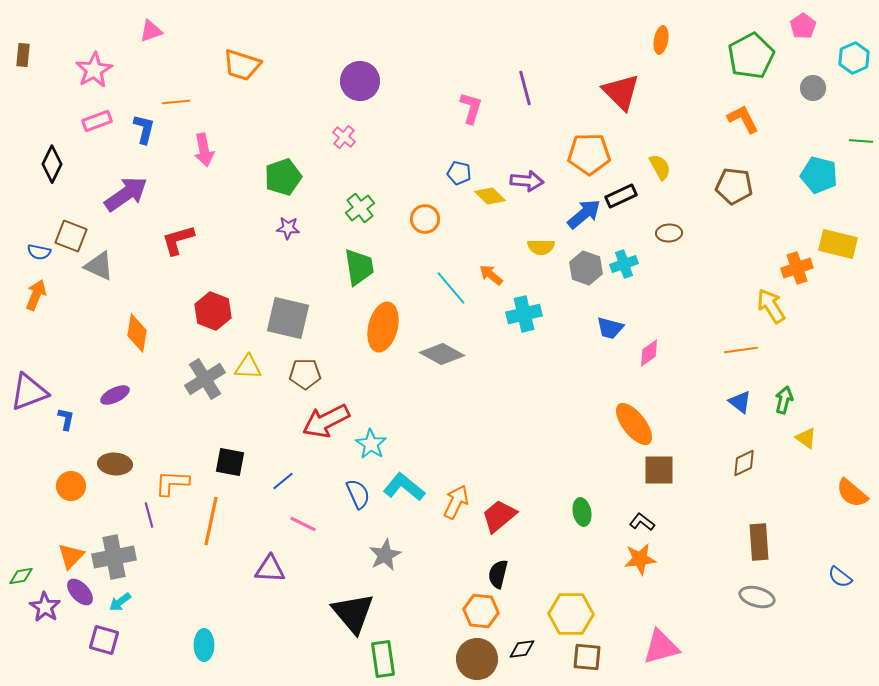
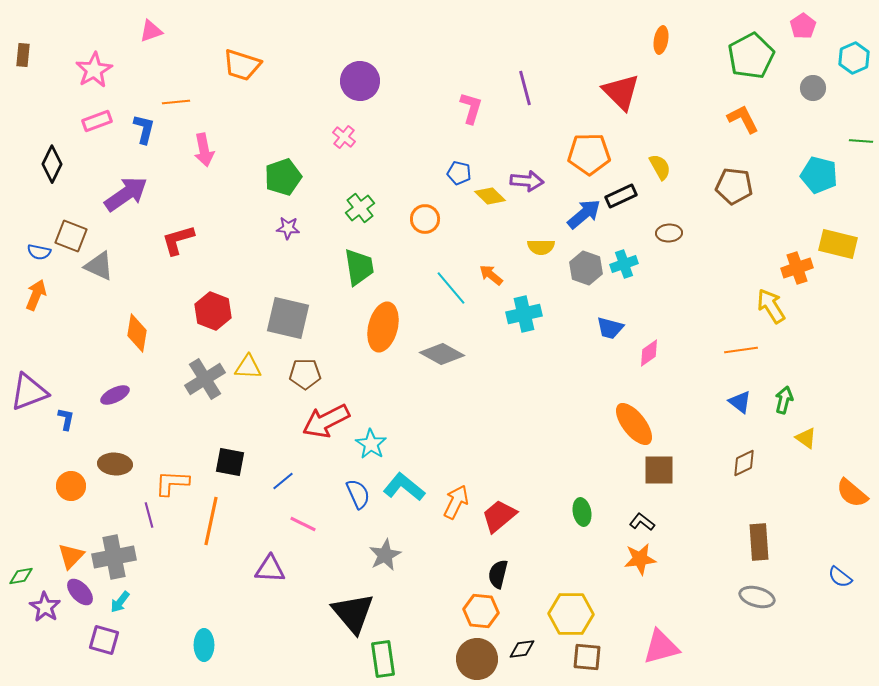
cyan arrow at (120, 602): rotated 15 degrees counterclockwise
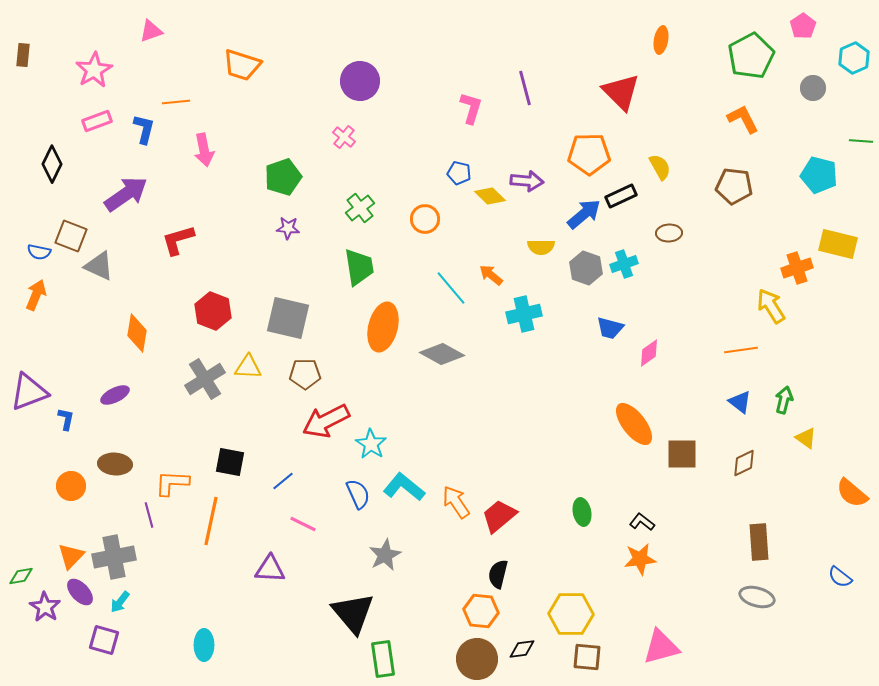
brown square at (659, 470): moved 23 px right, 16 px up
orange arrow at (456, 502): rotated 60 degrees counterclockwise
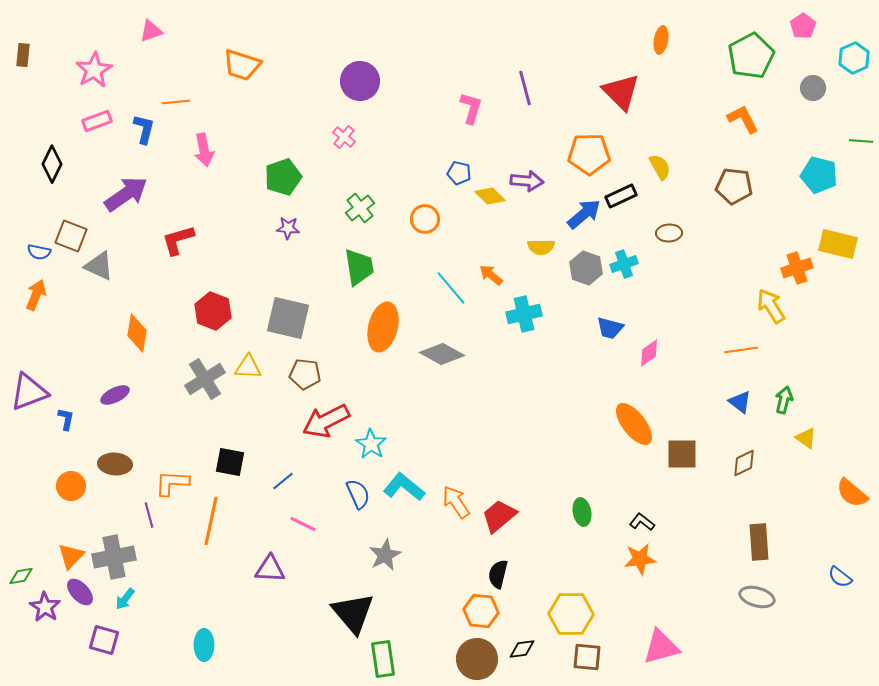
brown pentagon at (305, 374): rotated 8 degrees clockwise
cyan arrow at (120, 602): moved 5 px right, 3 px up
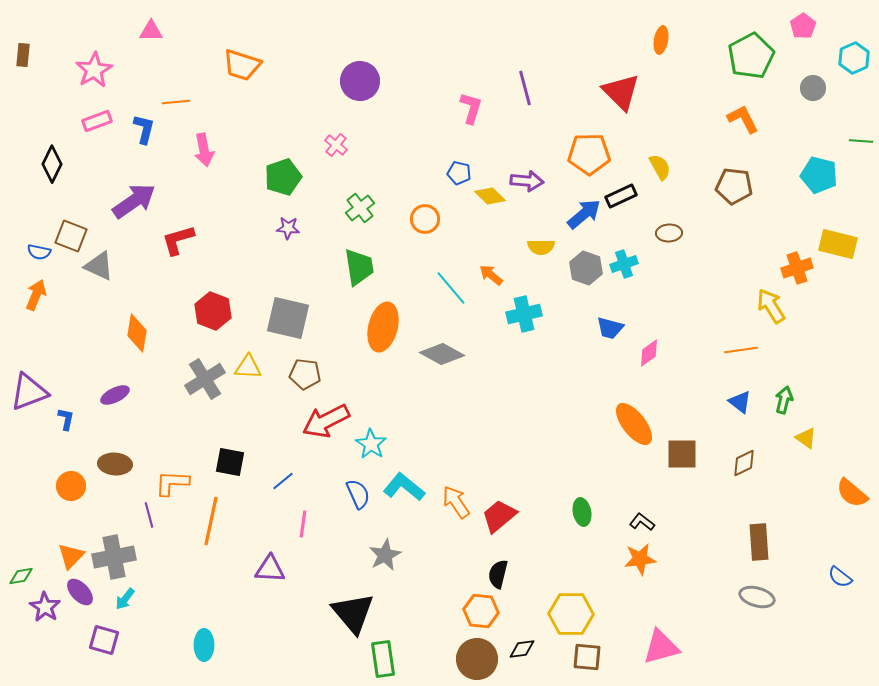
pink triangle at (151, 31): rotated 20 degrees clockwise
pink cross at (344, 137): moved 8 px left, 8 px down
purple arrow at (126, 194): moved 8 px right, 7 px down
pink line at (303, 524): rotated 72 degrees clockwise
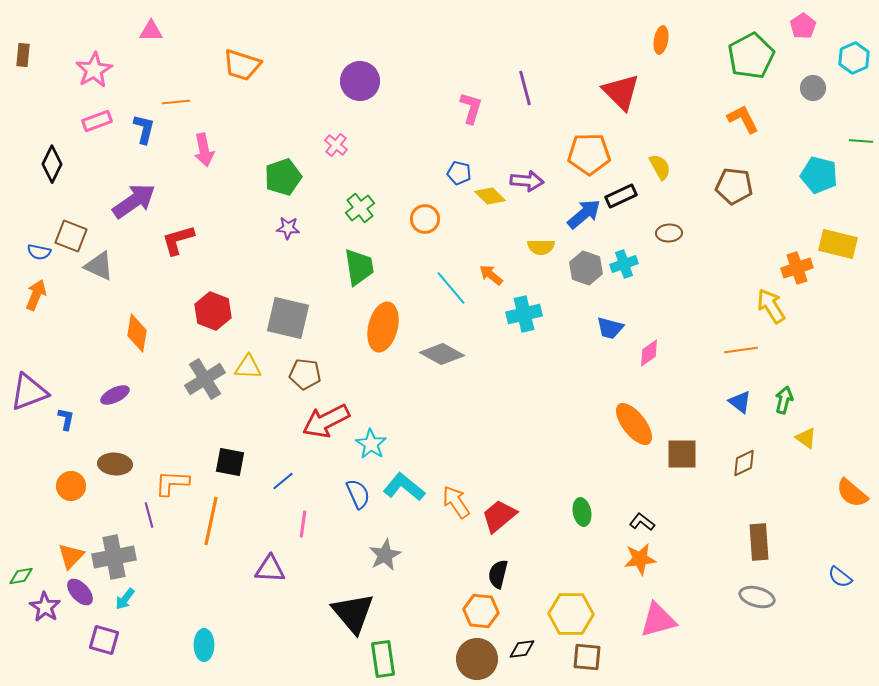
pink triangle at (661, 647): moved 3 px left, 27 px up
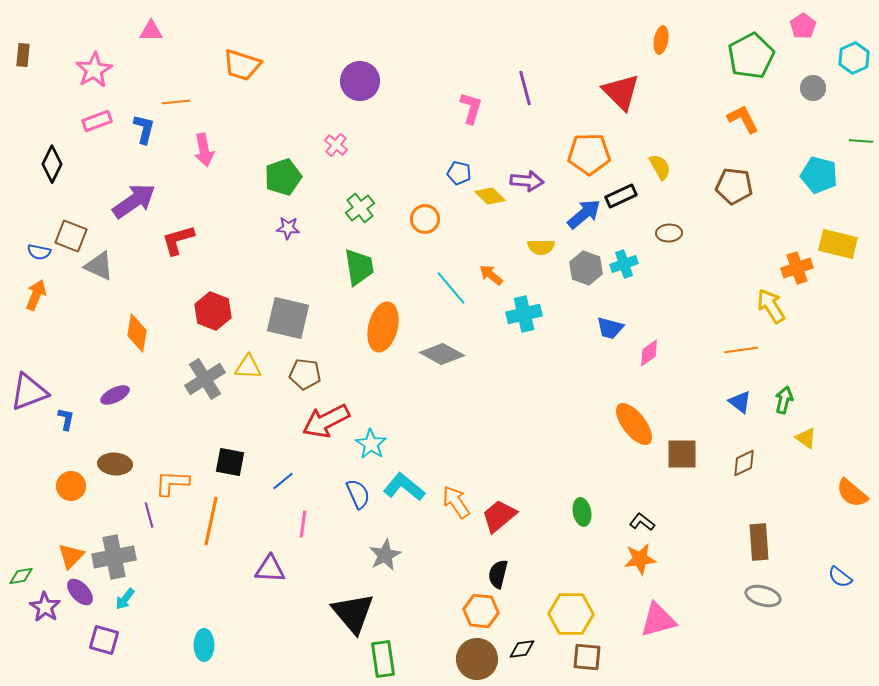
gray ellipse at (757, 597): moved 6 px right, 1 px up
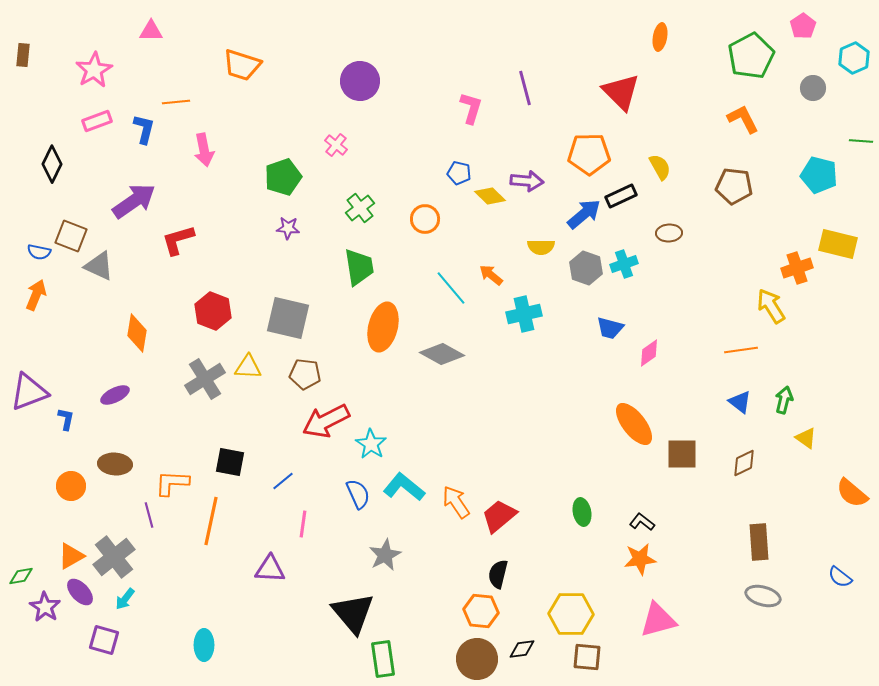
orange ellipse at (661, 40): moved 1 px left, 3 px up
orange triangle at (71, 556): rotated 16 degrees clockwise
gray cross at (114, 557): rotated 27 degrees counterclockwise
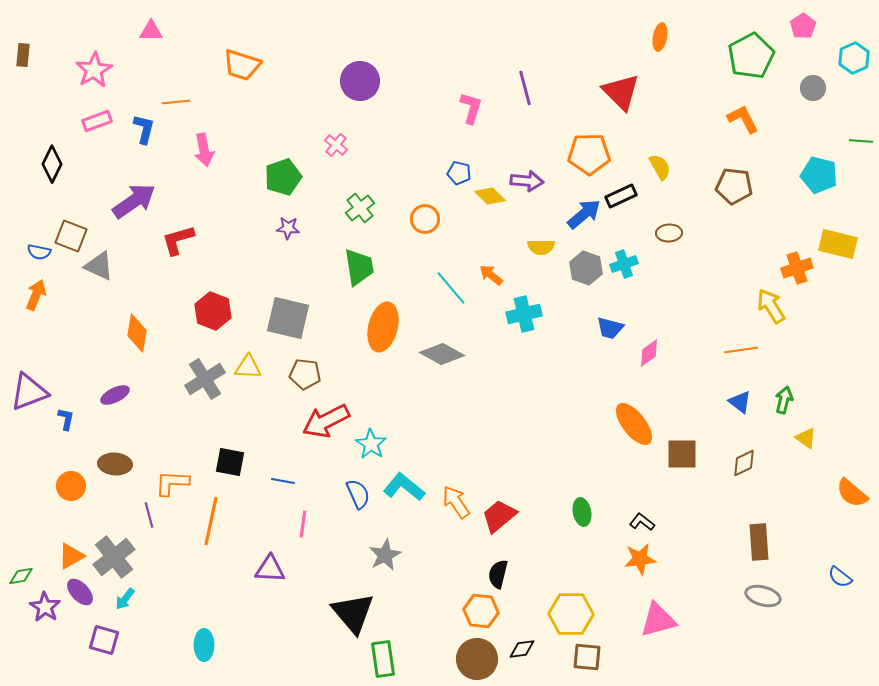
blue line at (283, 481): rotated 50 degrees clockwise
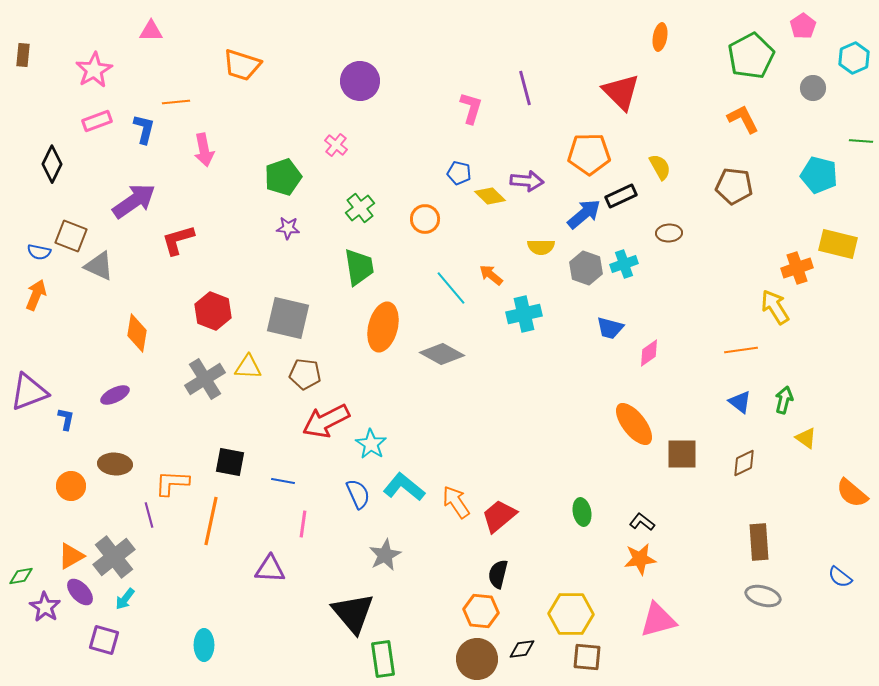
yellow arrow at (771, 306): moved 4 px right, 1 px down
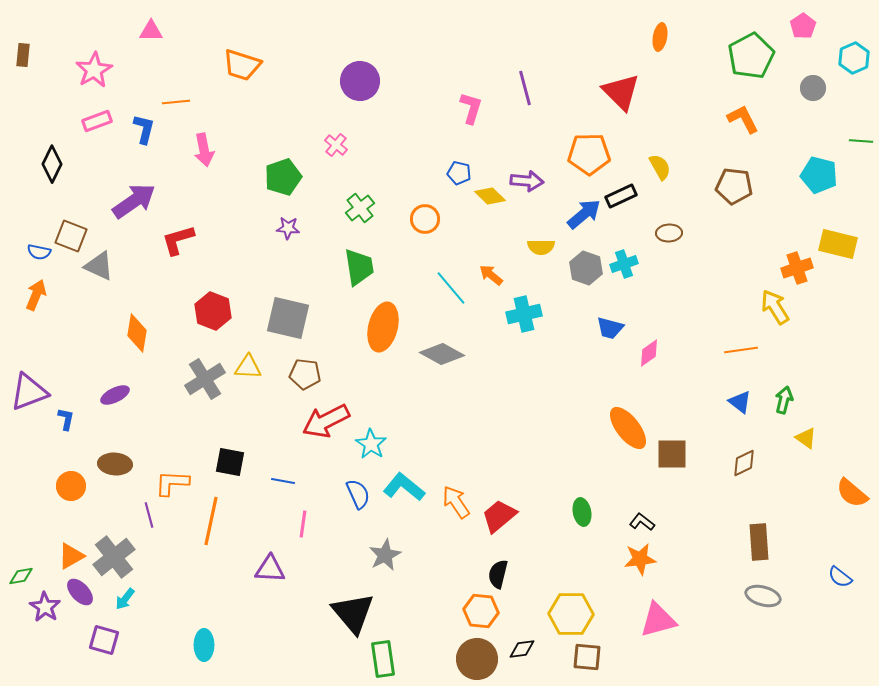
orange ellipse at (634, 424): moved 6 px left, 4 px down
brown square at (682, 454): moved 10 px left
